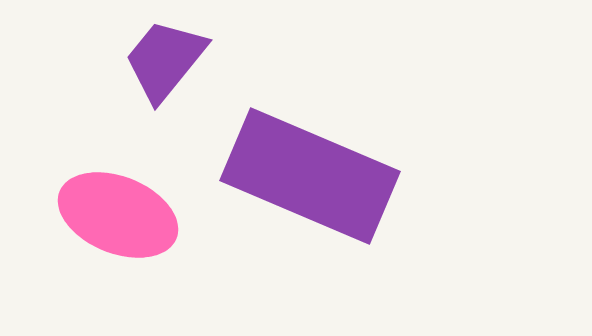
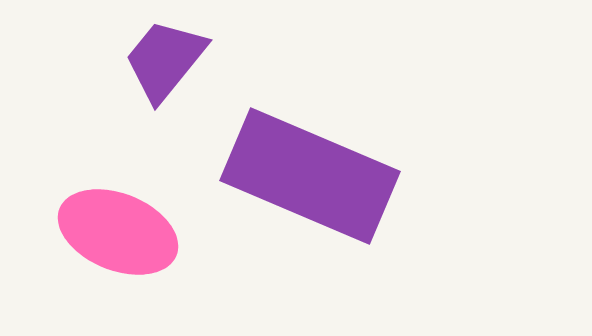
pink ellipse: moved 17 px down
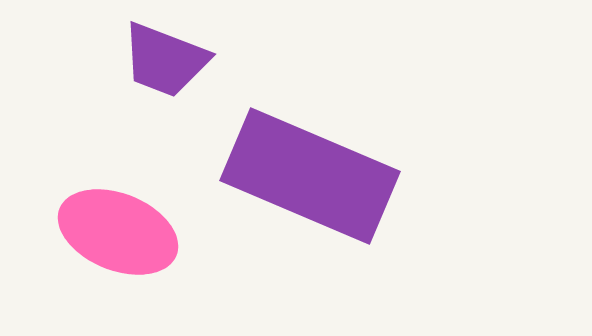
purple trapezoid: rotated 108 degrees counterclockwise
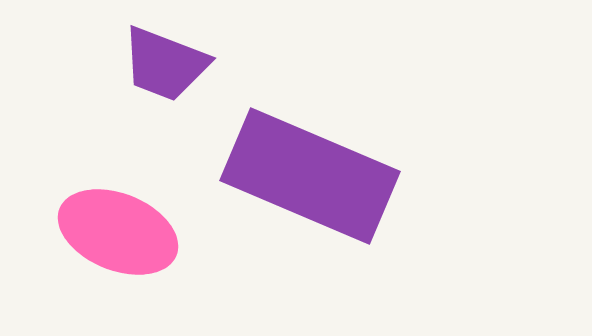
purple trapezoid: moved 4 px down
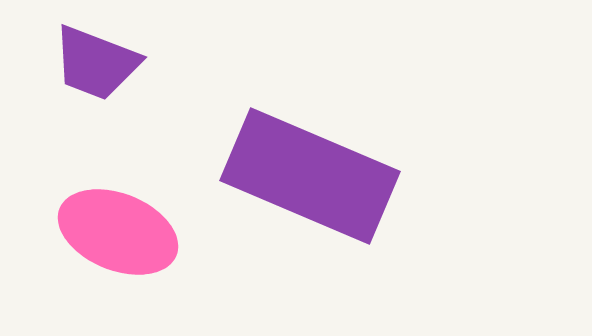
purple trapezoid: moved 69 px left, 1 px up
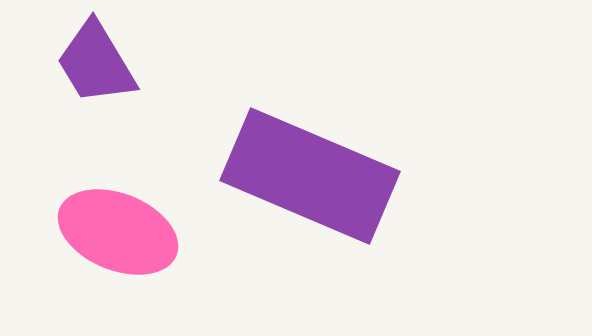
purple trapezoid: rotated 38 degrees clockwise
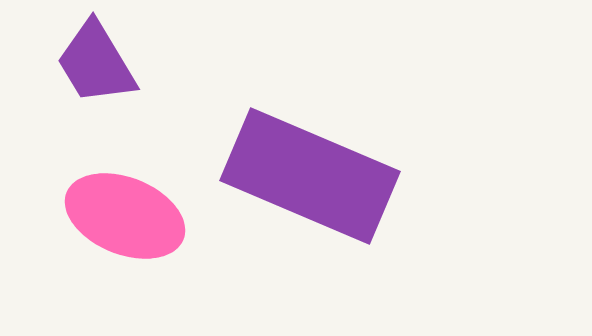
pink ellipse: moved 7 px right, 16 px up
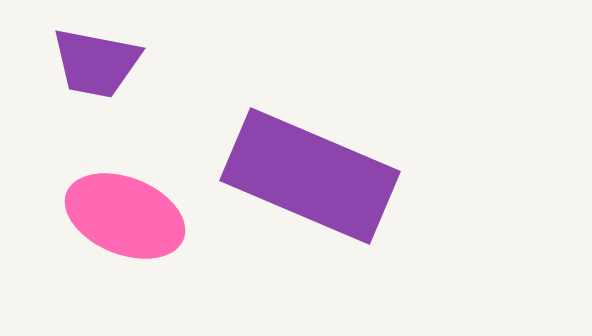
purple trapezoid: rotated 48 degrees counterclockwise
